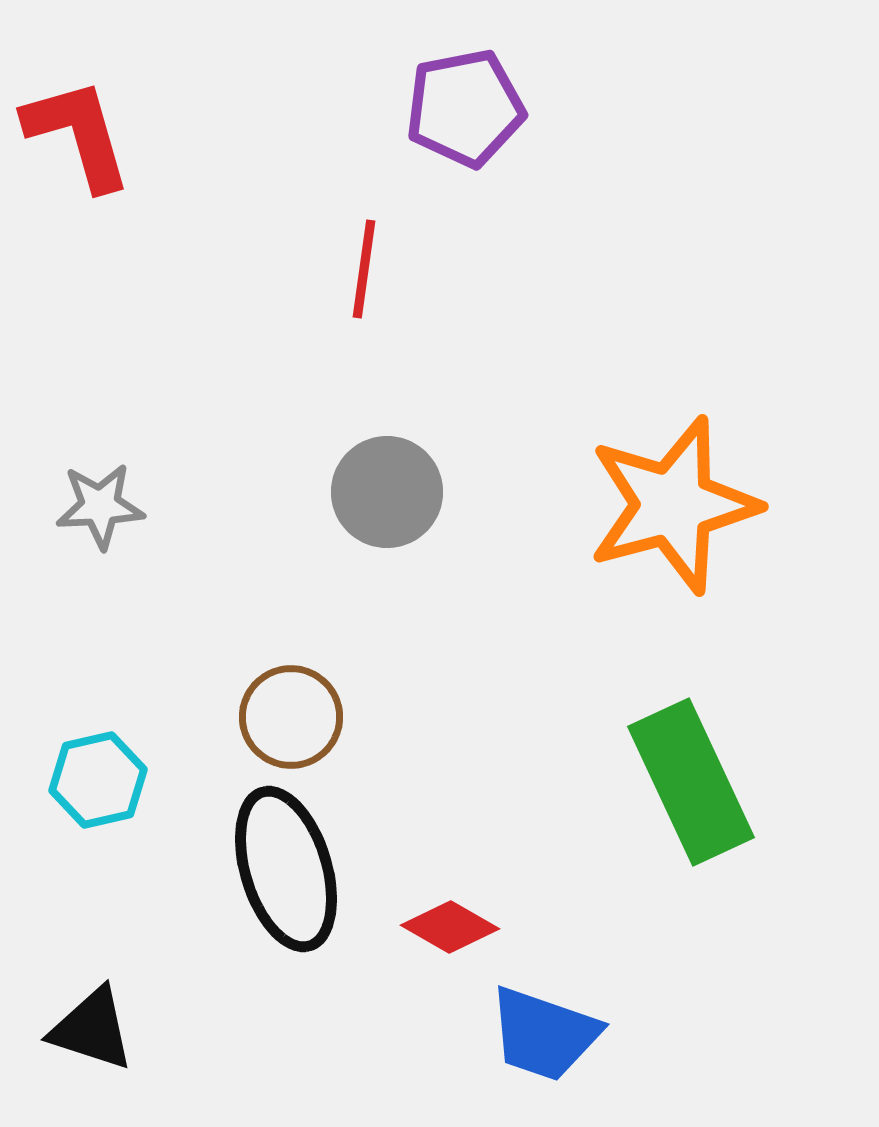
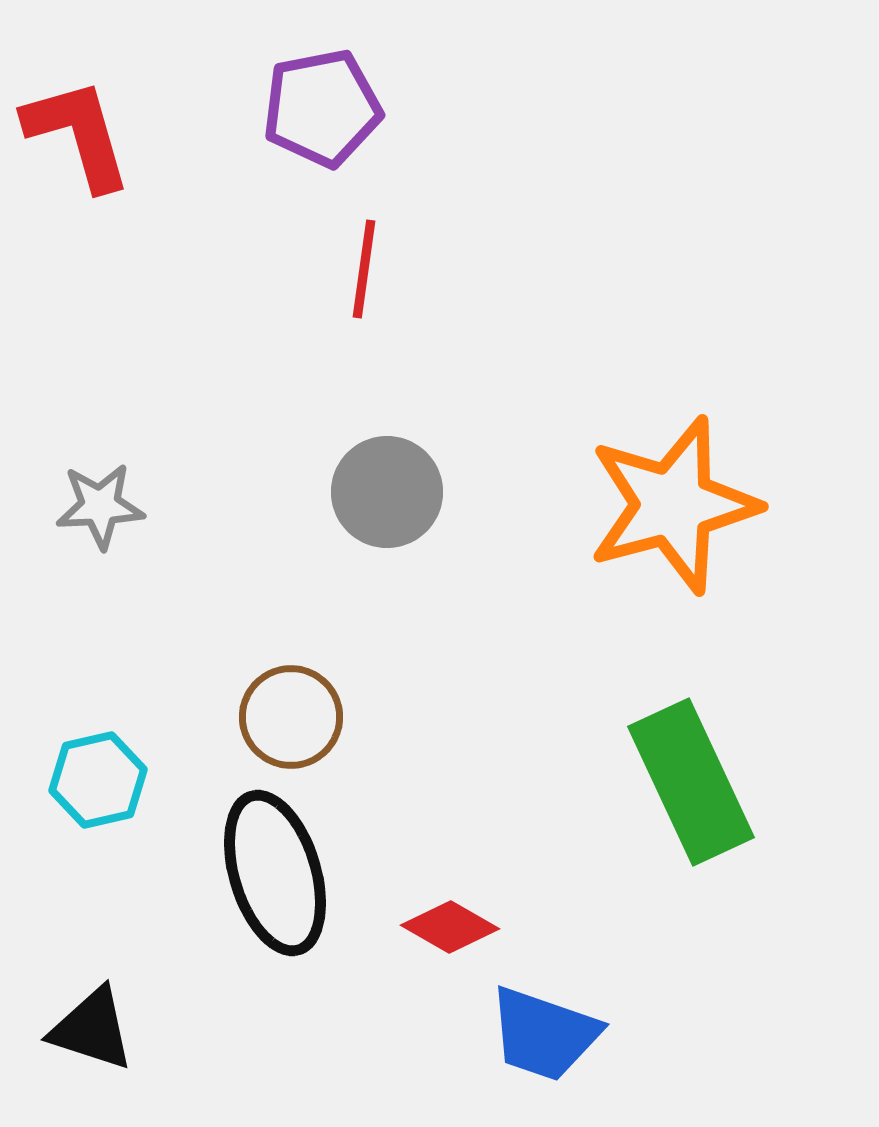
purple pentagon: moved 143 px left
black ellipse: moved 11 px left, 4 px down
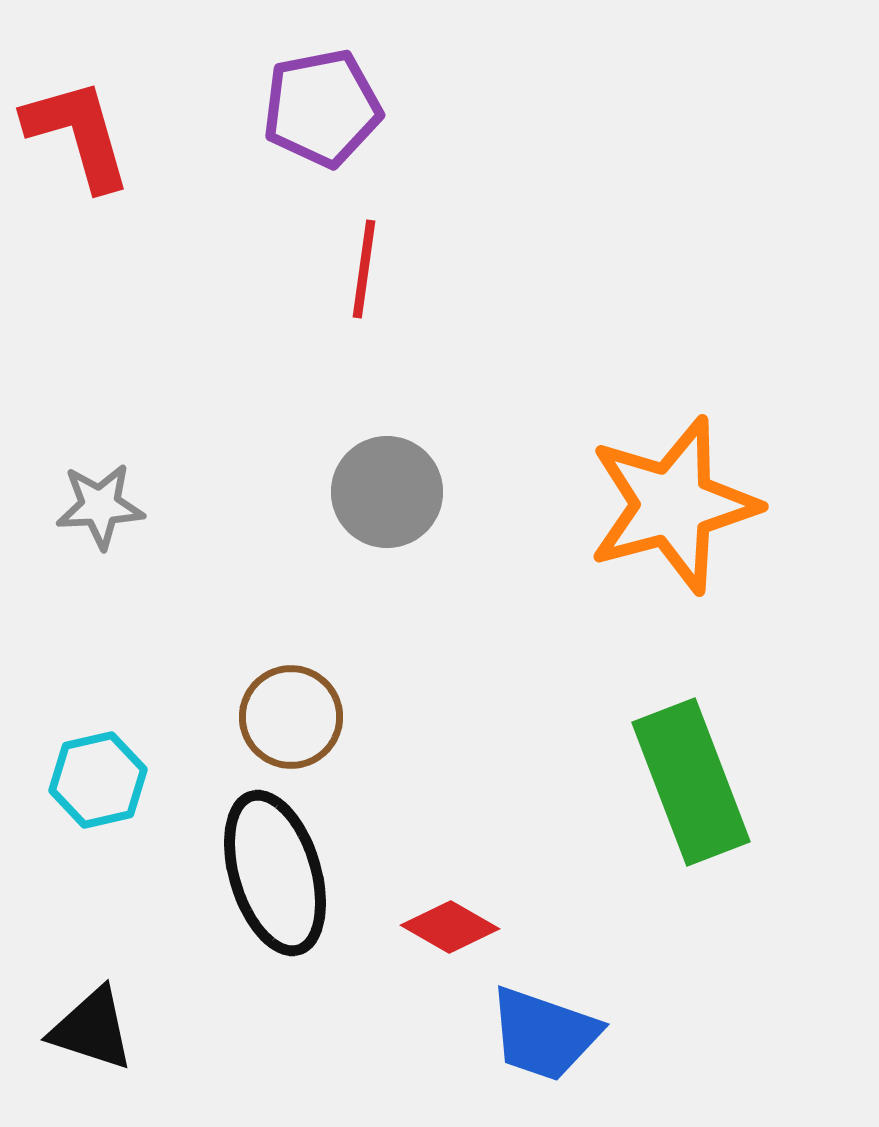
green rectangle: rotated 4 degrees clockwise
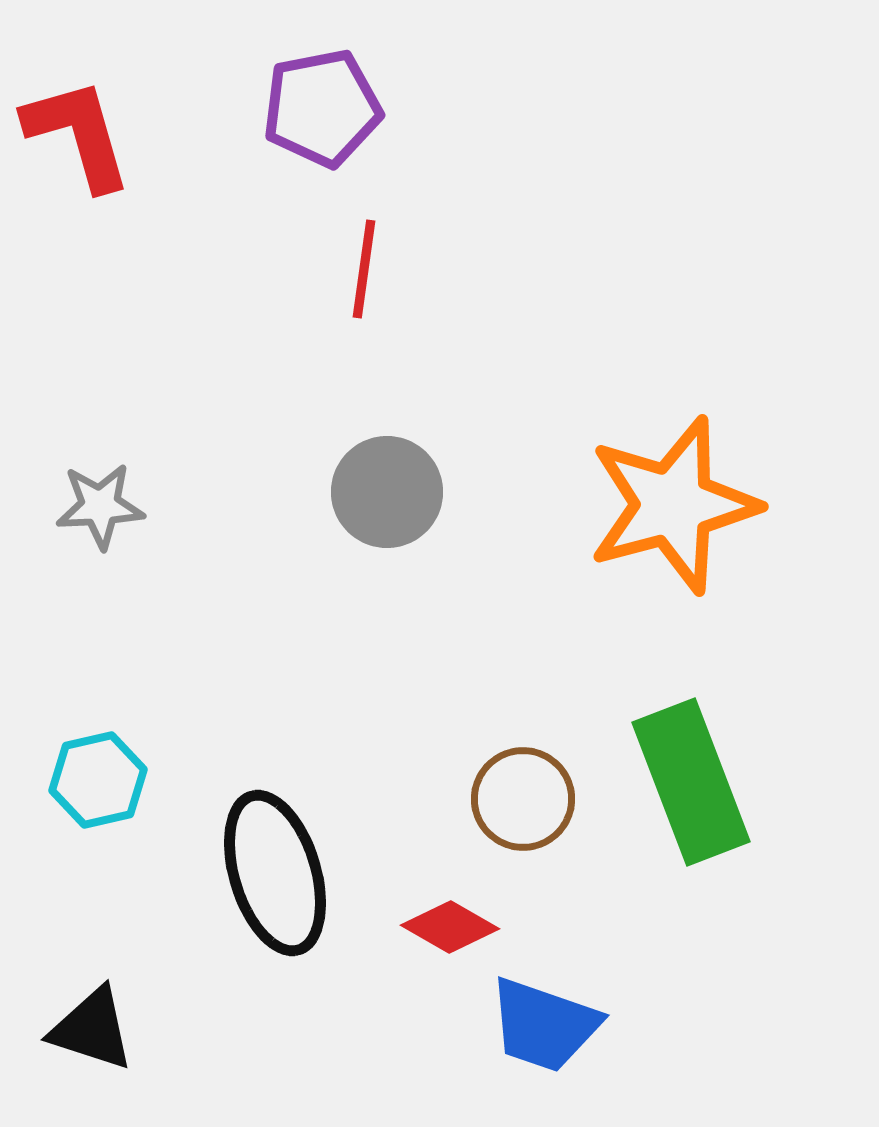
brown circle: moved 232 px right, 82 px down
blue trapezoid: moved 9 px up
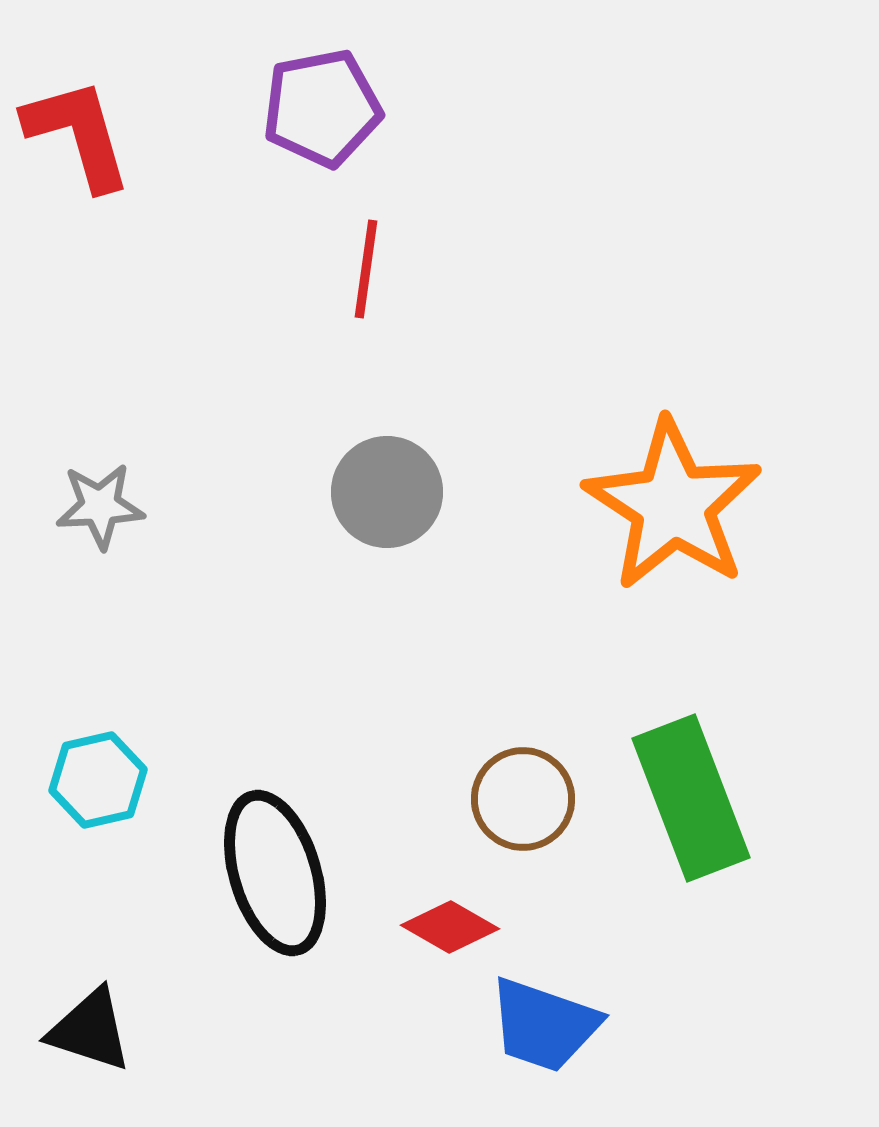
red line: moved 2 px right
orange star: rotated 24 degrees counterclockwise
green rectangle: moved 16 px down
black triangle: moved 2 px left, 1 px down
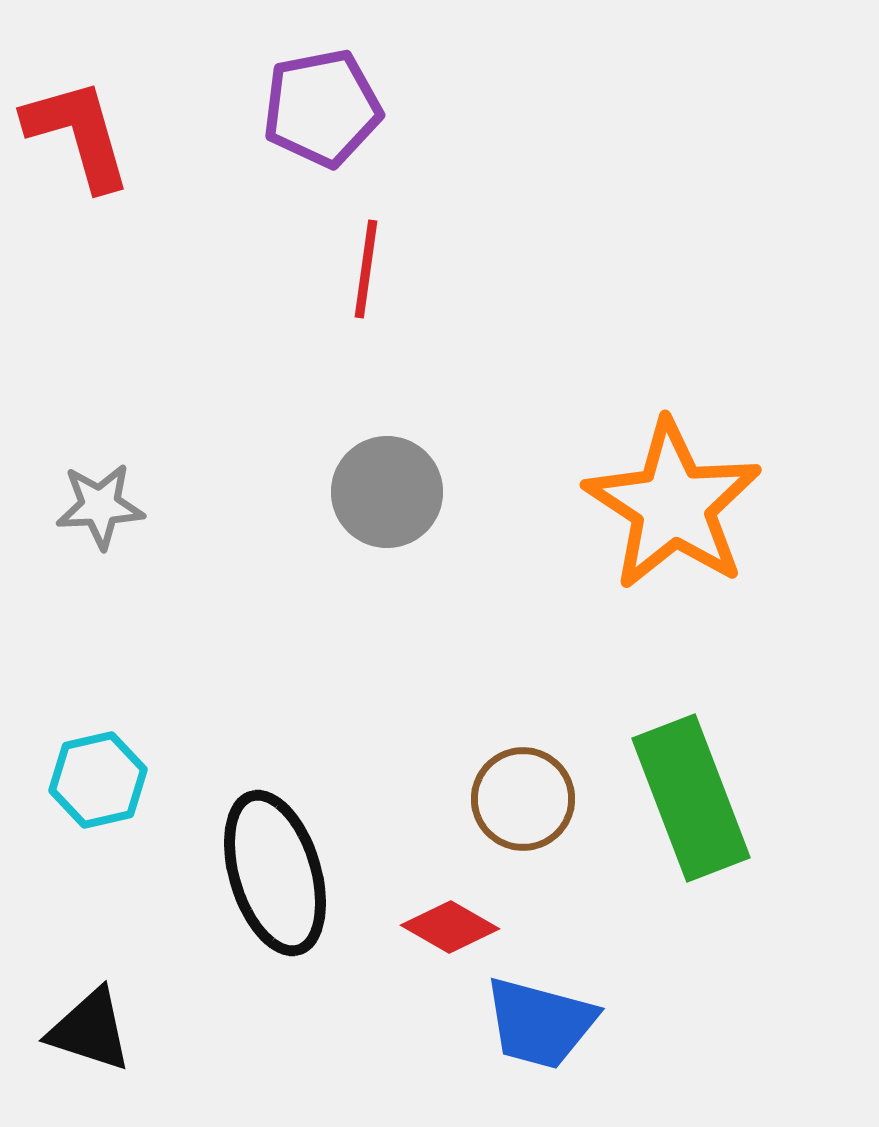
blue trapezoid: moved 4 px left, 2 px up; rotated 4 degrees counterclockwise
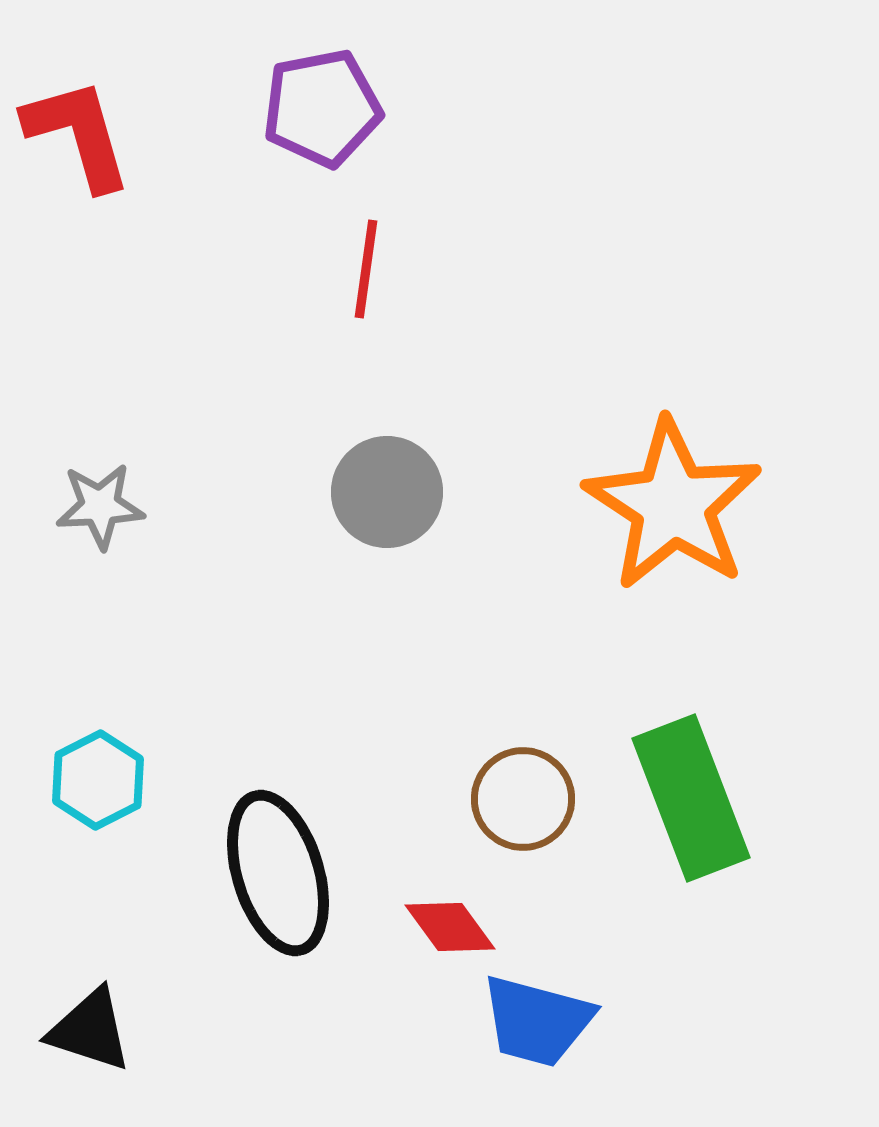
cyan hexagon: rotated 14 degrees counterclockwise
black ellipse: moved 3 px right
red diamond: rotated 24 degrees clockwise
blue trapezoid: moved 3 px left, 2 px up
